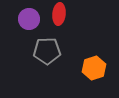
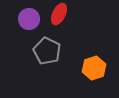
red ellipse: rotated 20 degrees clockwise
gray pentagon: rotated 28 degrees clockwise
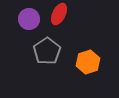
gray pentagon: rotated 12 degrees clockwise
orange hexagon: moved 6 px left, 6 px up
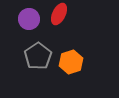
gray pentagon: moved 9 px left, 5 px down
orange hexagon: moved 17 px left
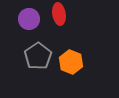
red ellipse: rotated 35 degrees counterclockwise
orange hexagon: rotated 20 degrees counterclockwise
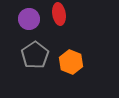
gray pentagon: moved 3 px left, 1 px up
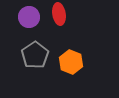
purple circle: moved 2 px up
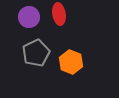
gray pentagon: moved 1 px right, 2 px up; rotated 8 degrees clockwise
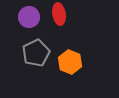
orange hexagon: moved 1 px left
